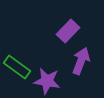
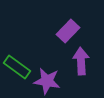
purple arrow: rotated 24 degrees counterclockwise
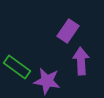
purple rectangle: rotated 10 degrees counterclockwise
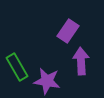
green rectangle: rotated 24 degrees clockwise
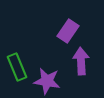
green rectangle: rotated 8 degrees clockwise
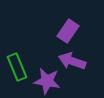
purple arrow: moved 9 px left; rotated 68 degrees counterclockwise
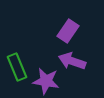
purple star: moved 1 px left
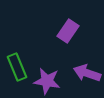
purple arrow: moved 15 px right, 12 px down
purple star: moved 1 px right
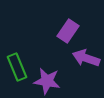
purple arrow: moved 1 px left, 15 px up
